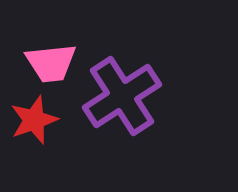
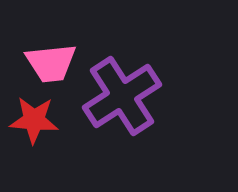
red star: rotated 24 degrees clockwise
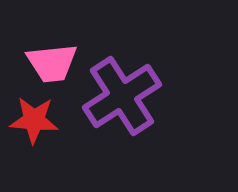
pink trapezoid: moved 1 px right
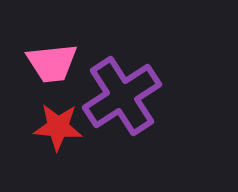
red star: moved 24 px right, 7 px down
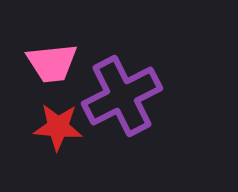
purple cross: rotated 6 degrees clockwise
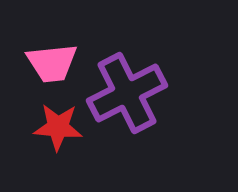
purple cross: moved 5 px right, 3 px up
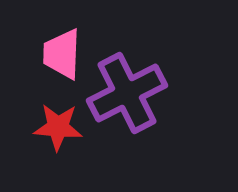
pink trapezoid: moved 10 px right, 9 px up; rotated 98 degrees clockwise
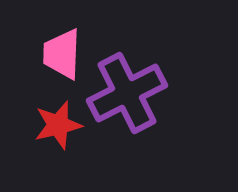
red star: moved 2 px up; rotated 18 degrees counterclockwise
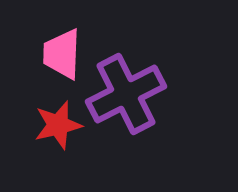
purple cross: moved 1 px left, 1 px down
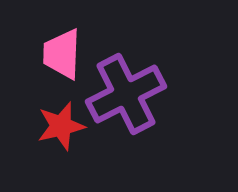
red star: moved 3 px right, 1 px down
